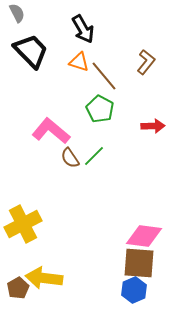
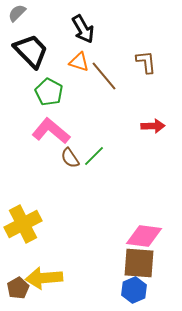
gray semicircle: rotated 108 degrees counterclockwise
brown L-shape: rotated 45 degrees counterclockwise
green pentagon: moved 51 px left, 17 px up
yellow arrow: rotated 12 degrees counterclockwise
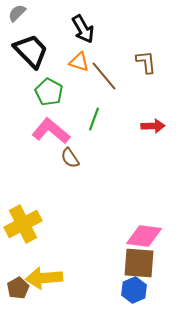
green line: moved 37 px up; rotated 25 degrees counterclockwise
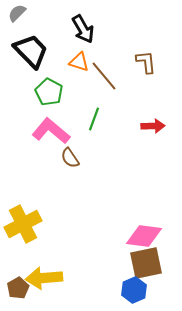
brown square: moved 7 px right; rotated 16 degrees counterclockwise
